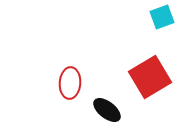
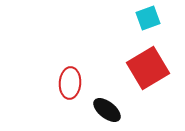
cyan square: moved 14 px left, 1 px down
red square: moved 2 px left, 9 px up
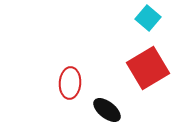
cyan square: rotated 30 degrees counterclockwise
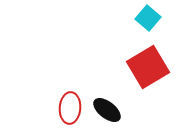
red square: moved 1 px up
red ellipse: moved 25 px down
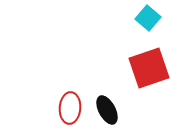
red square: moved 1 px right, 1 px down; rotated 12 degrees clockwise
black ellipse: rotated 24 degrees clockwise
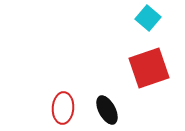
red ellipse: moved 7 px left
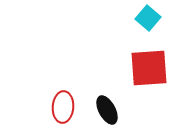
red square: rotated 15 degrees clockwise
red ellipse: moved 1 px up
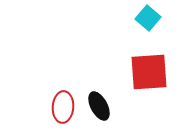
red square: moved 4 px down
black ellipse: moved 8 px left, 4 px up
